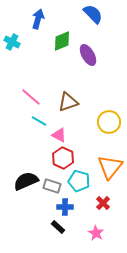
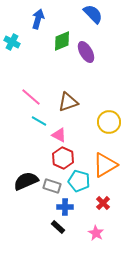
purple ellipse: moved 2 px left, 3 px up
orange triangle: moved 5 px left, 2 px up; rotated 20 degrees clockwise
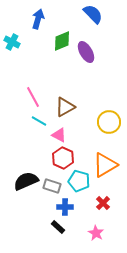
pink line: moved 2 px right; rotated 20 degrees clockwise
brown triangle: moved 3 px left, 5 px down; rotated 10 degrees counterclockwise
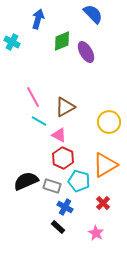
blue cross: rotated 28 degrees clockwise
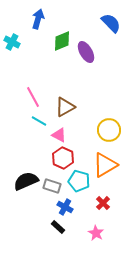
blue semicircle: moved 18 px right, 9 px down
yellow circle: moved 8 px down
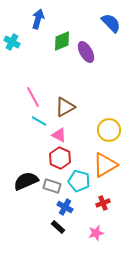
red hexagon: moved 3 px left
red cross: rotated 24 degrees clockwise
pink star: rotated 28 degrees clockwise
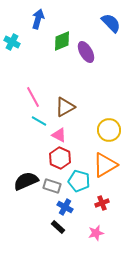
red cross: moved 1 px left
